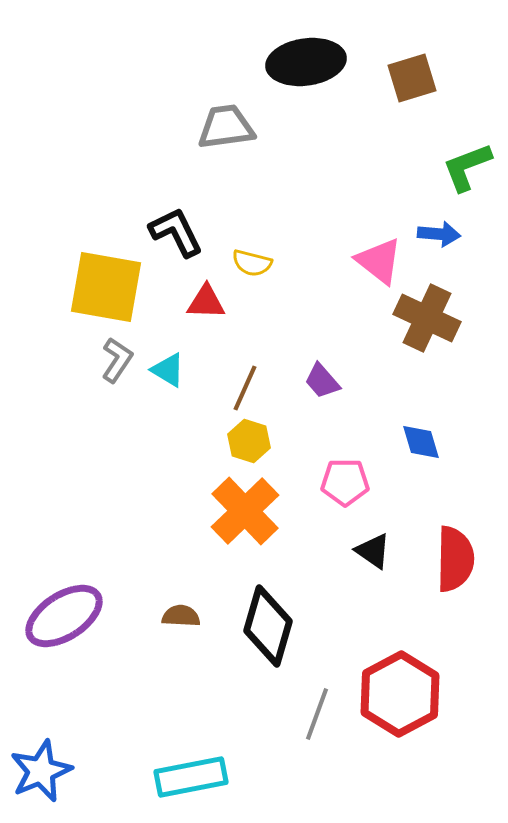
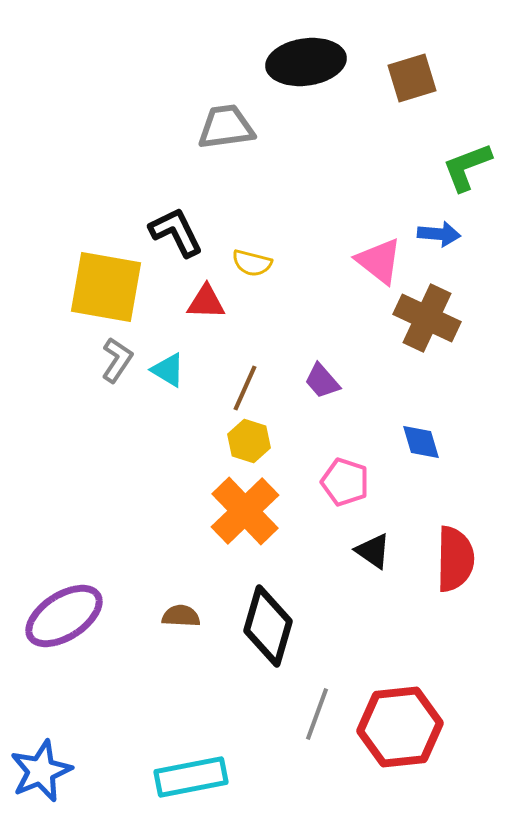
pink pentagon: rotated 18 degrees clockwise
red hexagon: moved 33 px down; rotated 22 degrees clockwise
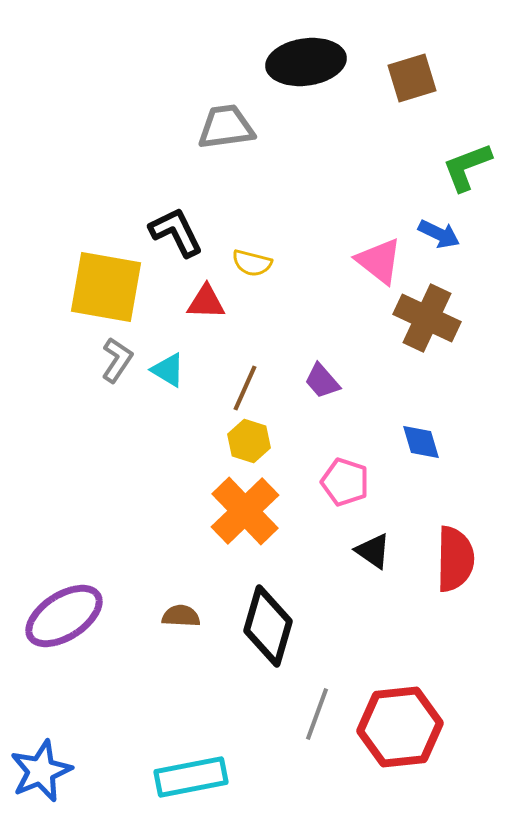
blue arrow: rotated 21 degrees clockwise
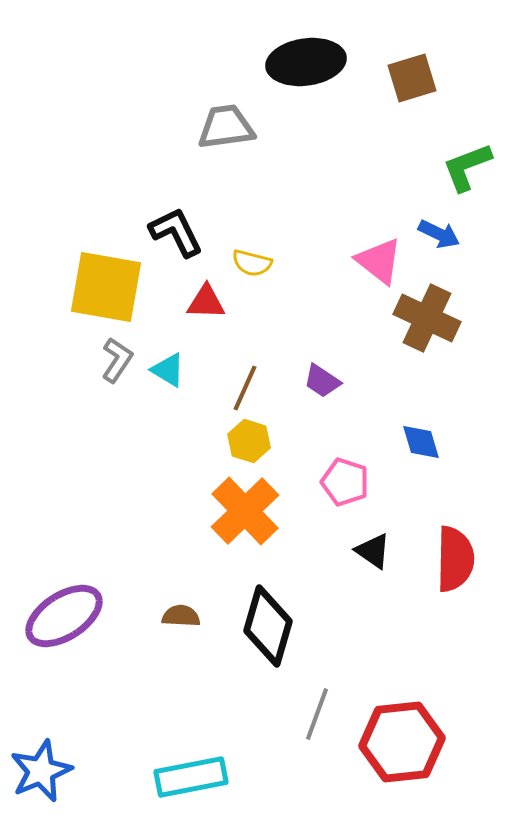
purple trapezoid: rotated 15 degrees counterclockwise
red hexagon: moved 2 px right, 15 px down
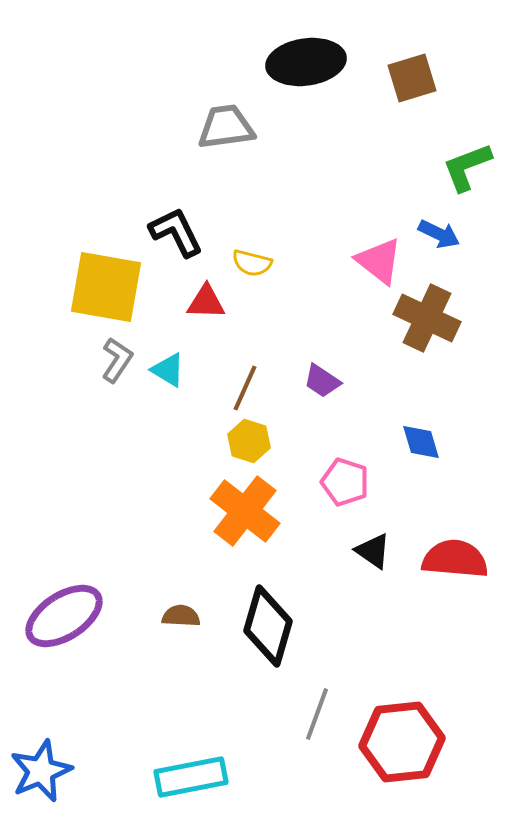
orange cross: rotated 8 degrees counterclockwise
red semicircle: rotated 86 degrees counterclockwise
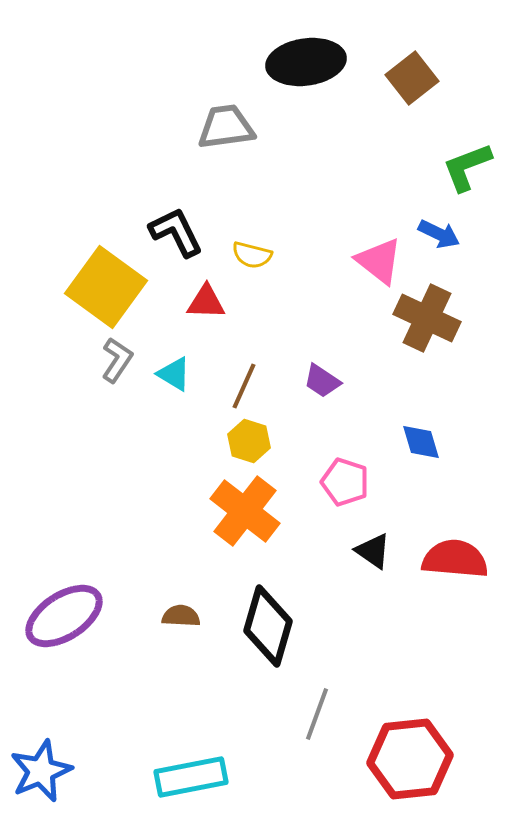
brown square: rotated 21 degrees counterclockwise
yellow semicircle: moved 8 px up
yellow square: rotated 26 degrees clockwise
cyan triangle: moved 6 px right, 4 px down
brown line: moved 1 px left, 2 px up
red hexagon: moved 8 px right, 17 px down
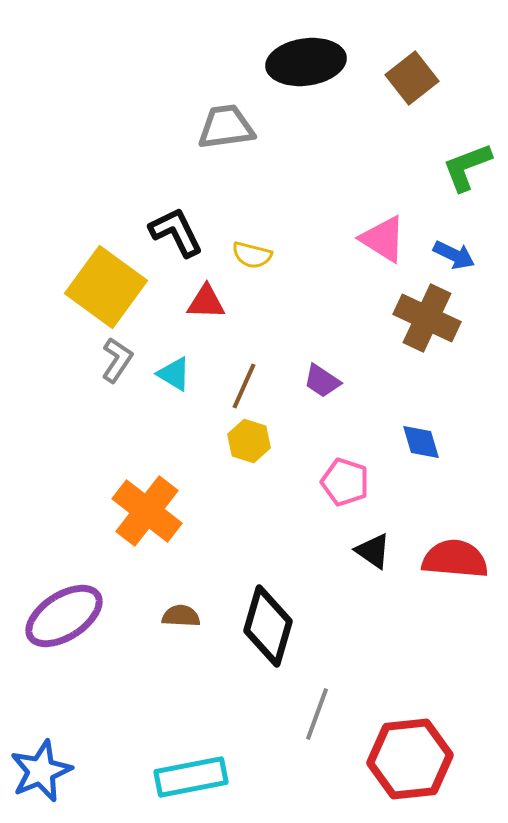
blue arrow: moved 15 px right, 21 px down
pink triangle: moved 4 px right, 22 px up; rotated 6 degrees counterclockwise
orange cross: moved 98 px left
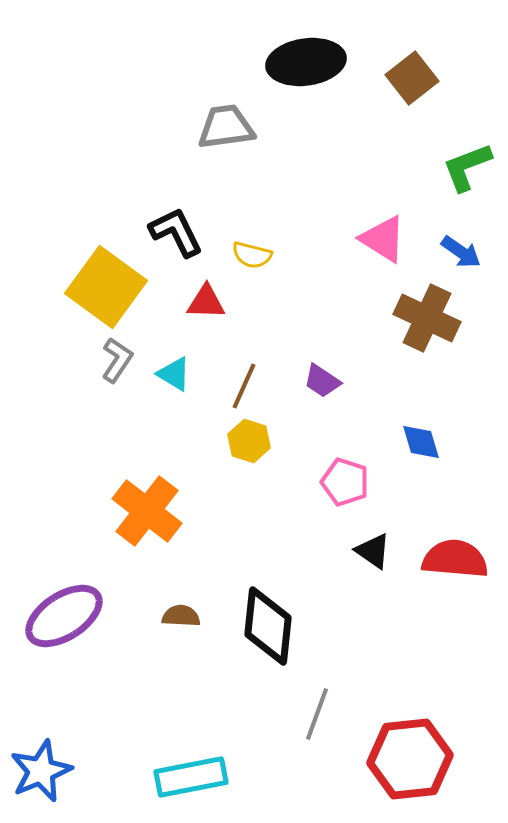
blue arrow: moved 7 px right, 3 px up; rotated 9 degrees clockwise
black diamond: rotated 10 degrees counterclockwise
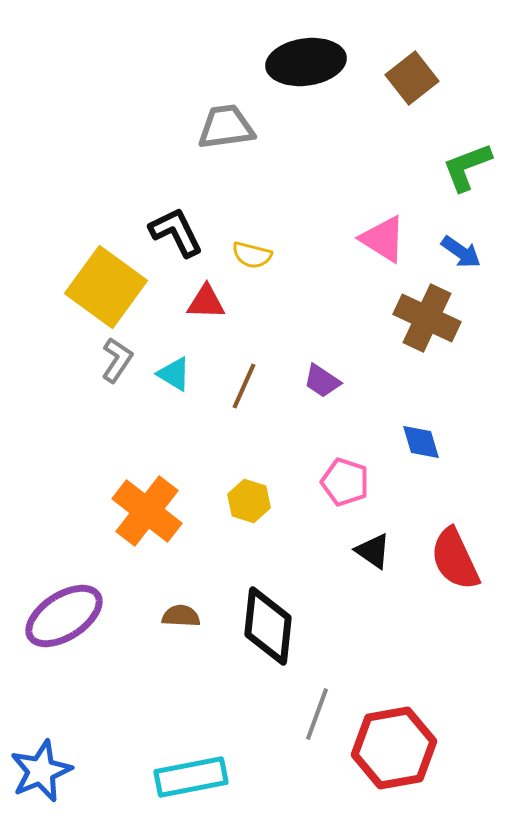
yellow hexagon: moved 60 px down
red semicircle: rotated 120 degrees counterclockwise
red hexagon: moved 16 px left, 11 px up; rotated 4 degrees counterclockwise
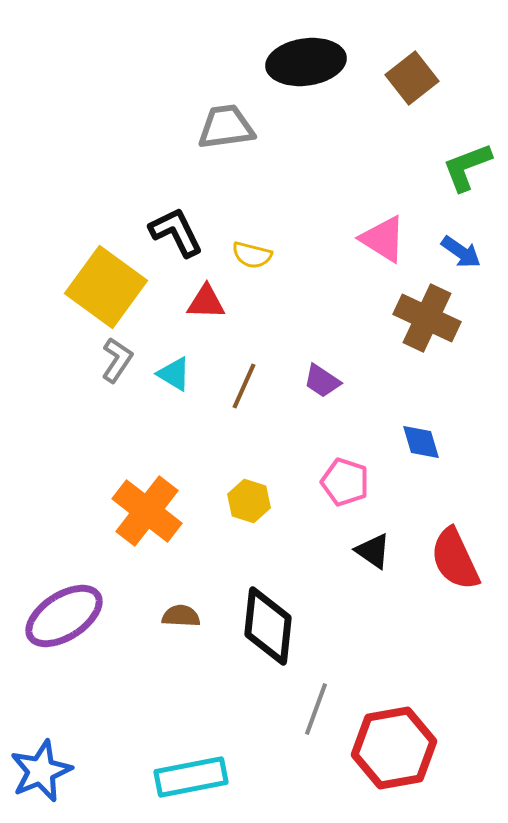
gray line: moved 1 px left, 5 px up
